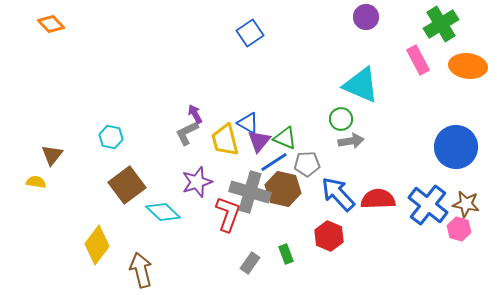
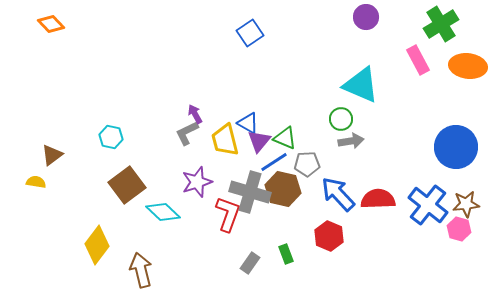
brown triangle: rotated 15 degrees clockwise
brown star: rotated 16 degrees counterclockwise
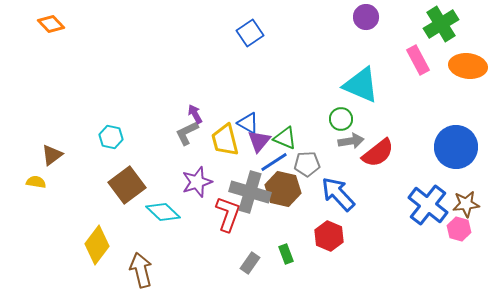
red semicircle: moved 46 px up; rotated 144 degrees clockwise
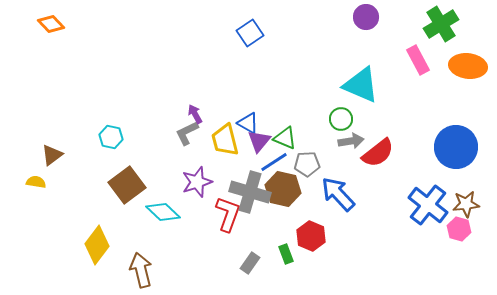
red hexagon: moved 18 px left
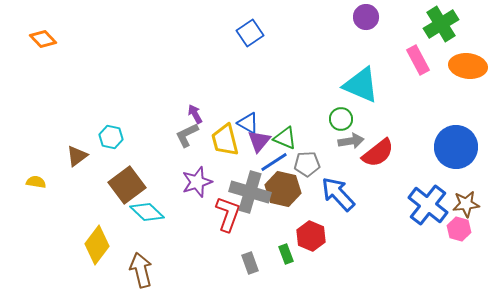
orange diamond: moved 8 px left, 15 px down
gray L-shape: moved 2 px down
brown triangle: moved 25 px right, 1 px down
cyan diamond: moved 16 px left
gray rectangle: rotated 55 degrees counterclockwise
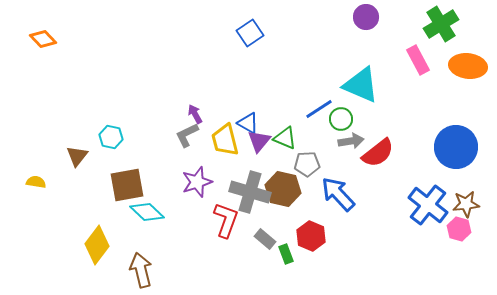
brown triangle: rotated 15 degrees counterclockwise
blue line: moved 45 px right, 53 px up
brown square: rotated 27 degrees clockwise
red L-shape: moved 2 px left, 6 px down
gray rectangle: moved 15 px right, 24 px up; rotated 30 degrees counterclockwise
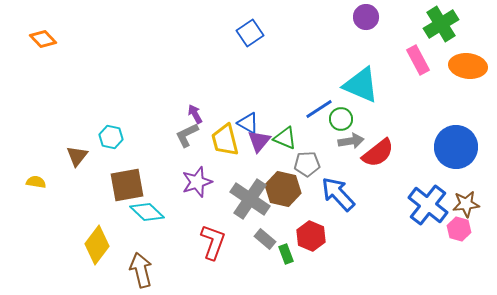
gray cross: moved 7 px down; rotated 18 degrees clockwise
red L-shape: moved 13 px left, 22 px down
